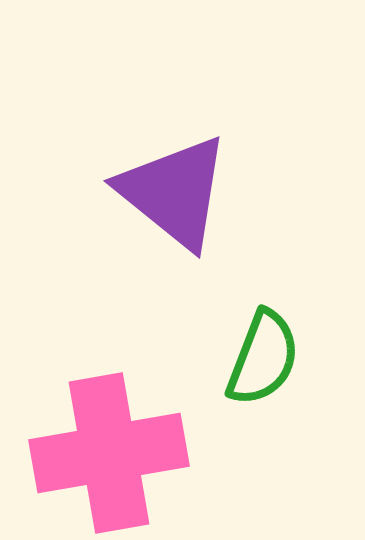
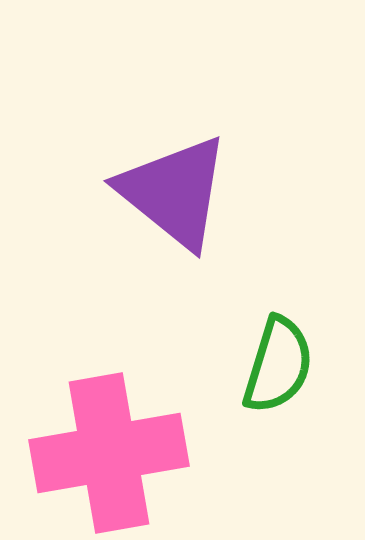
green semicircle: moved 15 px right, 7 px down; rotated 4 degrees counterclockwise
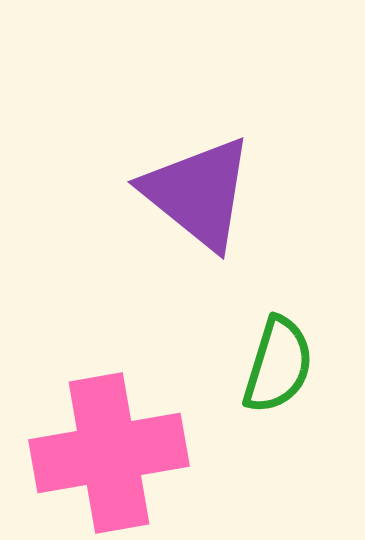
purple triangle: moved 24 px right, 1 px down
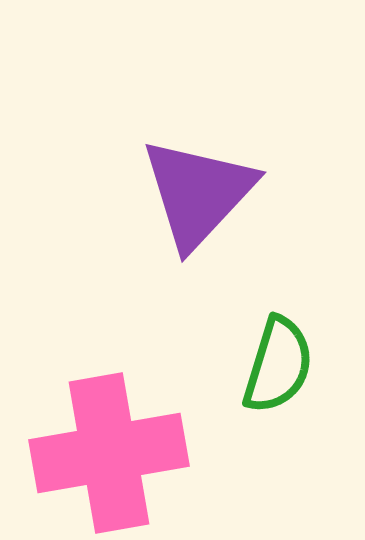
purple triangle: rotated 34 degrees clockwise
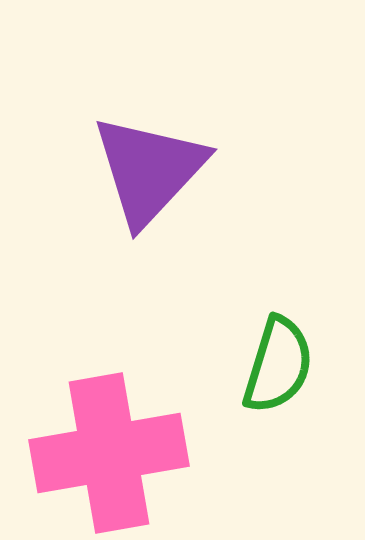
purple triangle: moved 49 px left, 23 px up
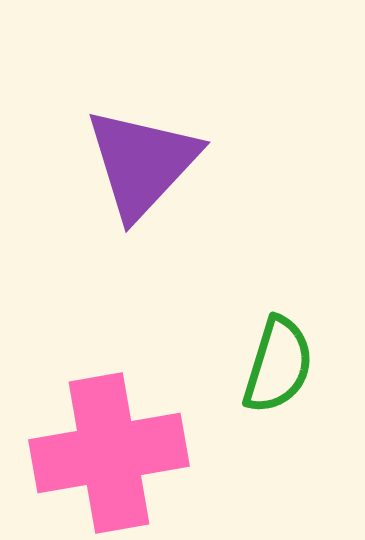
purple triangle: moved 7 px left, 7 px up
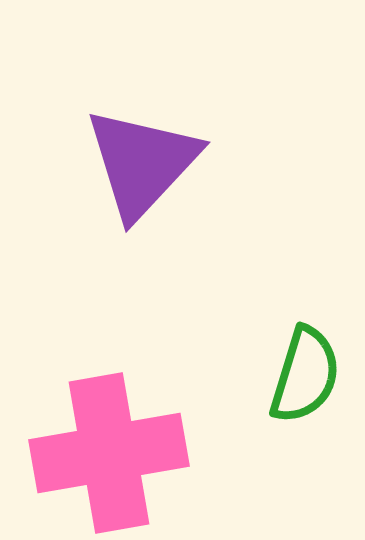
green semicircle: moved 27 px right, 10 px down
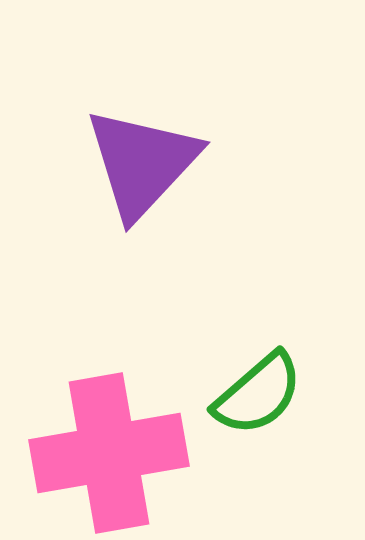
green semicircle: moved 47 px left, 19 px down; rotated 32 degrees clockwise
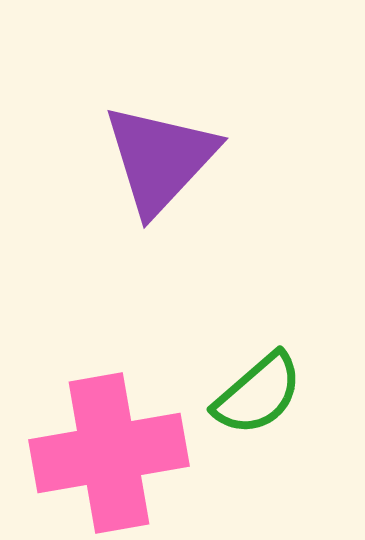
purple triangle: moved 18 px right, 4 px up
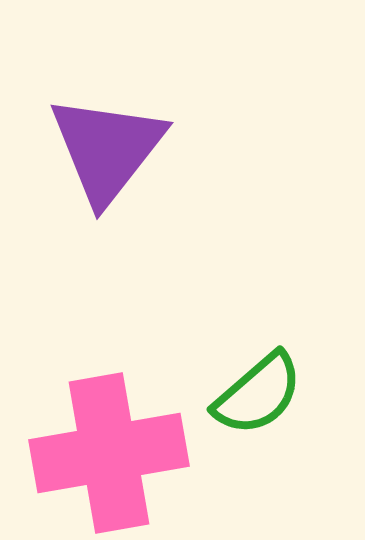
purple triangle: moved 53 px left, 10 px up; rotated 5 degrees counterclockwise
